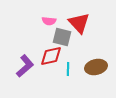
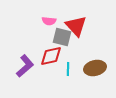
red triangle: moved 3 px left, 3 px down
brown ellipse: moved 1 px left, 1 px down
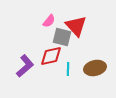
pink semicircle: rotated 56 degrees counterclockwise
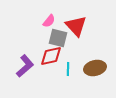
gray square: moved 4 px left, 1 px down
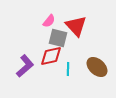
brown ellipse: moved 2 px right, 1 px up; rotated 55 degrees clockwise
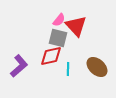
pink semicircle: moved 10 px right, 1 px up
purple L-shape: moved 6 px left
